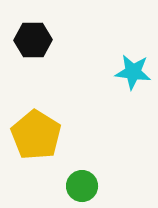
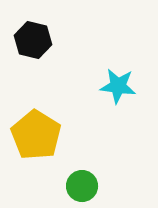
black hexagon: rotated 15 degrees clockwise
cyan star: moved 15 px left, 14 px down
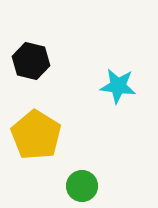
black hexagon: moved 2 px left, 21 px down
